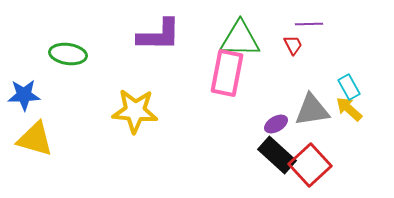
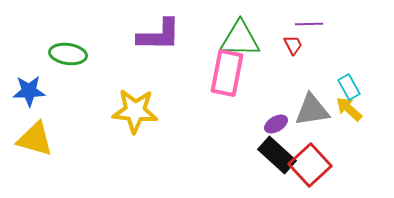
blue star: moved 5 px right, 4 px up
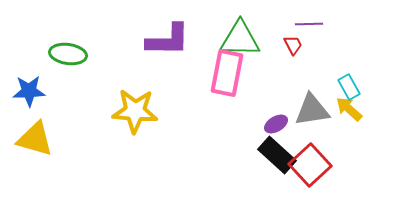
purple L-shape: moved 9 px right, 5 px down
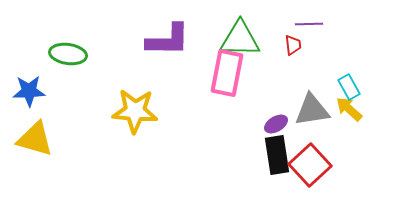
red trapezoid: rotated 20 degrees clockwise
black rectangle: rotated 39 degrees clockwise
